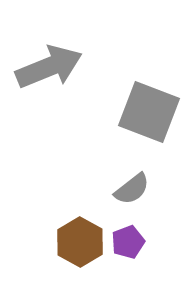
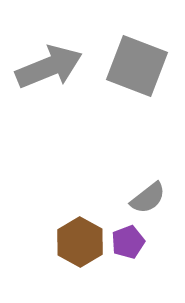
gray square: moved 12 px left, 46 px up
gray semicircle: moved 16 px right, 9 px down
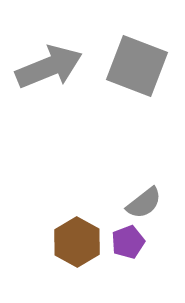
gray semicircle: moved 4 px left, 5 px down
brown hexagon: moved 3 px left
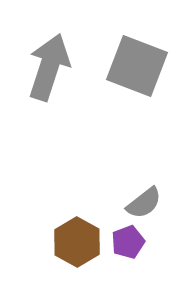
gray arrow: rotated 50 degrees counterclockwise
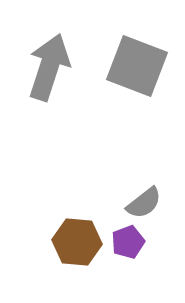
brown hexagon: rotated 24 degrees counterclockwise
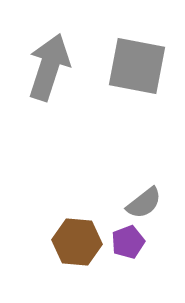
gray square: rotated 10 degrees counterclockwise
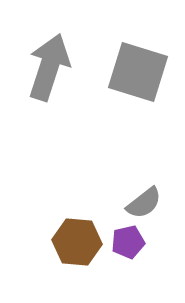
gray square: moved 1 px right, 6 px down; rotated 6 degrees clockwise
purple pentagon: rotated 8 degrees clockwise
